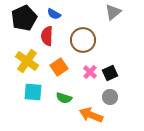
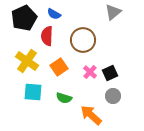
gray circle: moved 3 px right, 1 px up
orange arrow: rotated 20 degrees clockwise
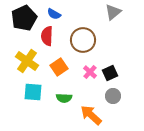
green semicircle: rotated 14 degrees counterclockwise
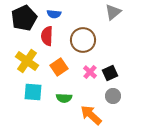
blue semicircle: rotated 24 degrees counterclockwise
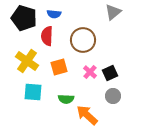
black pentagon: rotated 30 degrees counterclockwise
orange square: rotated 18 degrees clockwise
green semicircle: moved 2 px right, 1 px down
orange arrow: moved 4 px left
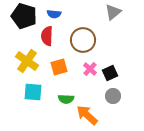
black pentagon: moved 2 px up
pink cross: moved 3 px up
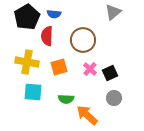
black pentagon: moved 3 px right, 1 px down; rotated 25 degrees clockwise
yellow cross: moved 1 px down; rotated 25 degrees counterclockwise
gray circle: moved 1 px right, 2 px down
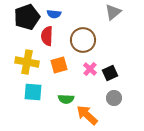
black pentagon: rotated 10 degrees clockwise
orange square: moved 2 px up
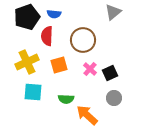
yellow cross: rotated 35 degrees counterclockwise
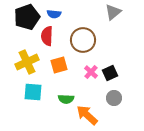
pink cross: moved 1 px right, 3 px down
